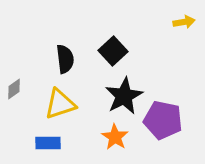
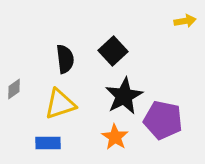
yellow arrow: moved 1 px right, 1 px up
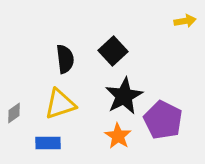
gray diamond: moved 24 px down
purple pentagon: rotated 15 degrees clockwise
orange star: moved 3 px right, 1 px up
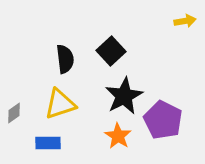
black square: moved 2 px left
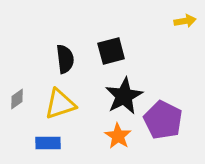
black square: rotated 28 degrees clockwise
gray diamond: moved 3 px right, 14 px up
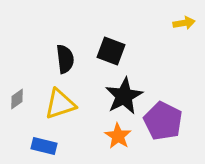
yellow arrow: moved 1 px left, 2 px down
black square: rotated 36 degrees clockwise
purple pentagon: moved 1 px down
blue rectangle: moved 4 px left, 3 px down; rotated 15 degrees clockwise
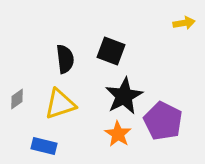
orange star: moved 2 px up
